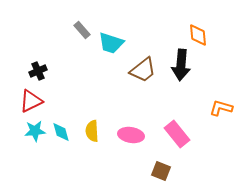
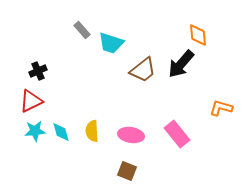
black arrow: moved 1 px up; rotated 36 degrees clockwise
brown square: moved 34 px left
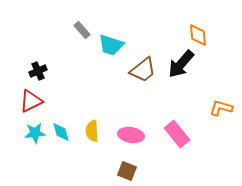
cyan trapezoid: moved 2 px down
cyan star: moved 2 px down
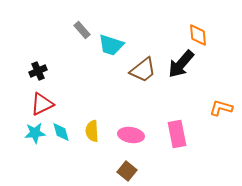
red triangle: moved 11 px right, 3 px down
pink rectangle: rotated 28 degrees clockwise
brown square: rotated 18 degrees clockwise
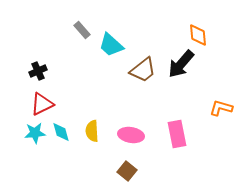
cyan trapezoid: rotated 24 degrees clockwise
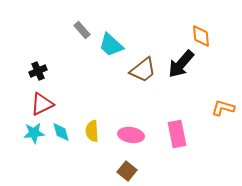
orange diamond: moved 3 px right, 1 px down
orange L-shape: moved 2 px right
cyan star: moved 1 px left
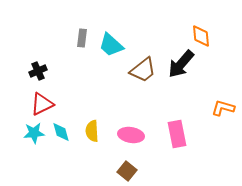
gray rectangle: moved 8 px down; rotated 48 degrees clockwise
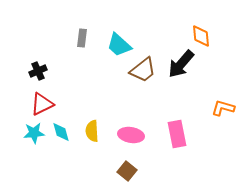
cyan trapezoid: moved 8 px right
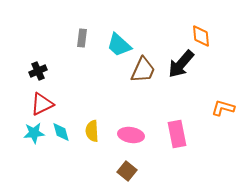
brown trapezoid: rotated 28 degrees counterclockwise
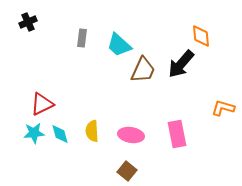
black cross: moved 10 px left, 49 px up
cyan diamond: moved 1 px left, 2 px down
